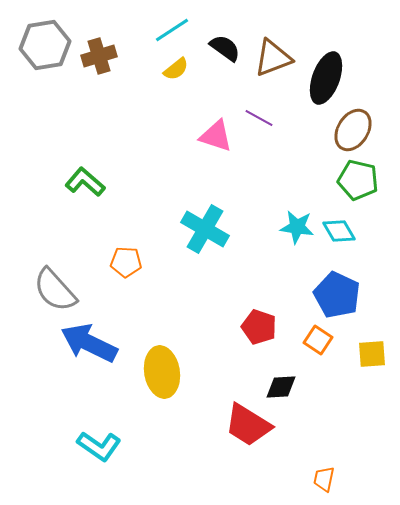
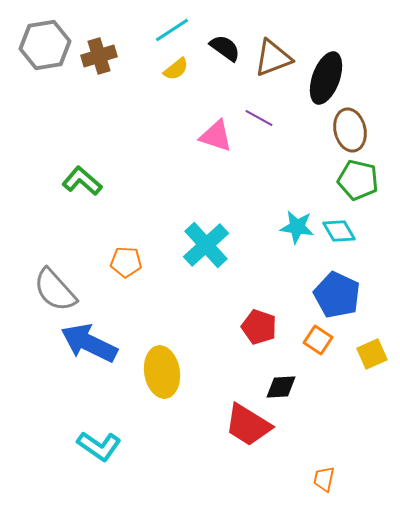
brown ellipse: moved 3 px left; rotated 45 degrees counterclockwise
green L-shape: moved 3 px left, 1 px up
cyan cross: moved 1 px right, 16 px down; rotated 18 degrees clockwise
yellow square: rotated 20 degrees counterclockwise
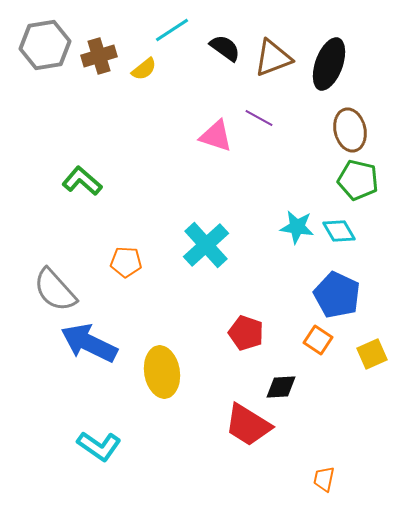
yellow semicircle: moved 32 px left
black ellipse: moved 3 px right, 14 px up
red pentagon: moved 13 px left, 6 px down
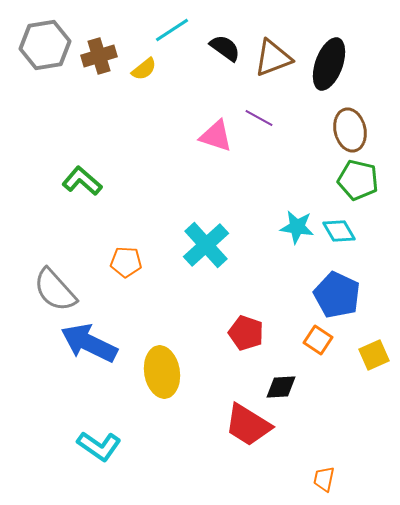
yellow square: moved 2 px right, 1 px down
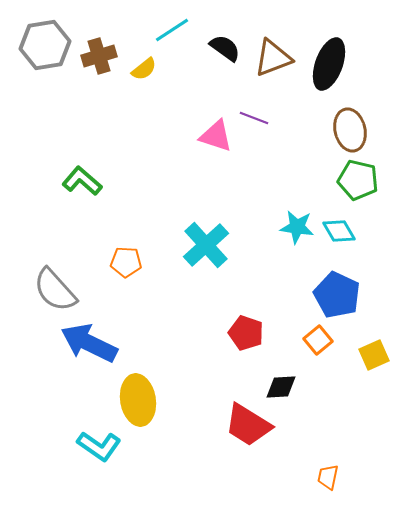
purple line: moved 5 px left; rotated 8 degrees counterclockwise
orange square: rotated 16 degrees clockwise
yellow ellipse: moved 24 px left, 28 px down
orange trapezoid: moved 4 px right, 2 px up
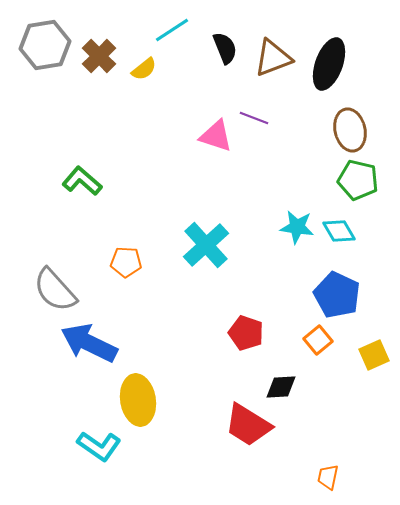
black semicircle: rotated 32 degrees clockwise
brown cross: rotated 28 degrees counterclockwise
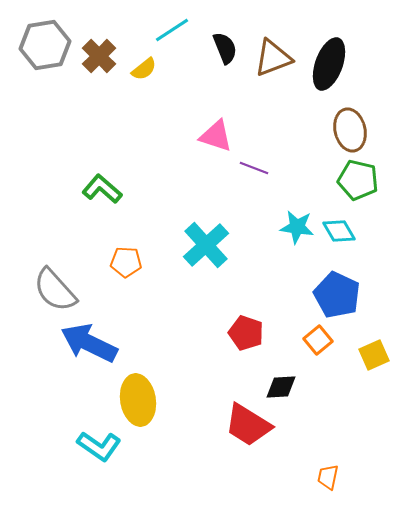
purple line: moved 50 px down
green L-shape: moved 20 px right, 8 px down
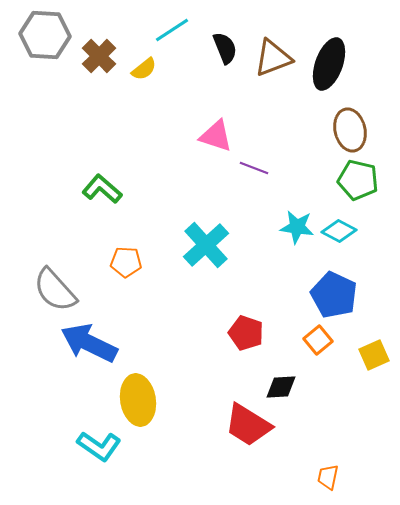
gray hexagon: moved 10 px up; rotated 12 degrees clockwise
cyan diamond: rotated 32 degrees counterclockwise
blue pentagon: moved 3 px left
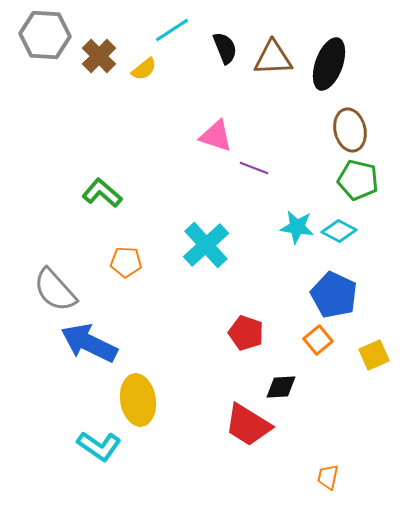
brown triangle: rotated 18 degrees clockwise
green L-shape: moved 4 px down
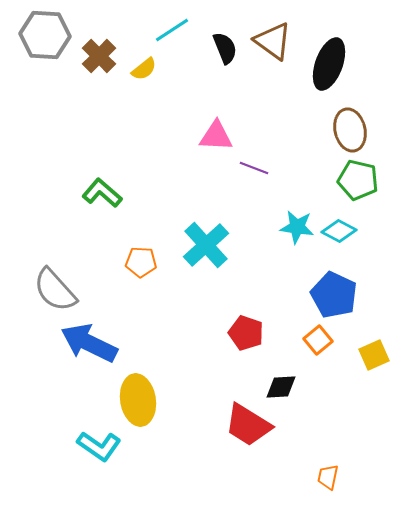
brown triangle: moved 17 px up; rotated 39 degrees clockwise
pink triangle: rotated 15 degrees counterclockwise
orange pentagon: moved 15 px right
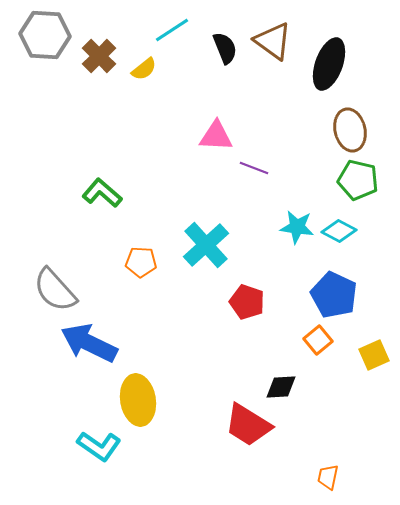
red pentagon: moved 1 px right, 31 px up
